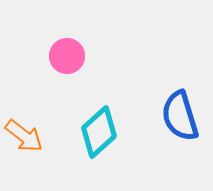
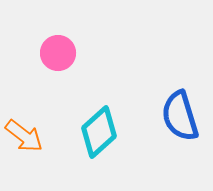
pink circle: moved 9 px left, 3 px up
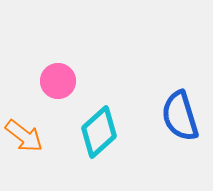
pink circle: moved 28 px down
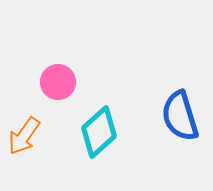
pink circle: moved 1 px down
orange arrow: rotated 87 degrees clockwise
